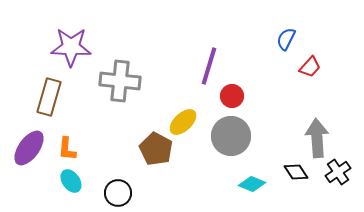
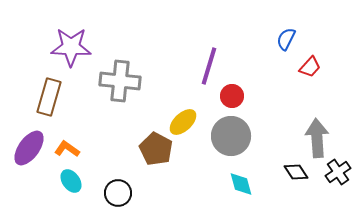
orange L-shape: rotated 120 degrees clockwise
cyan diamond: moved 11 px left; rotated 52 degrees clockwise
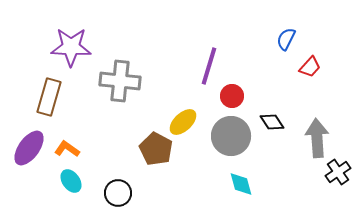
black diamond: moved 24 px left, 50 px up
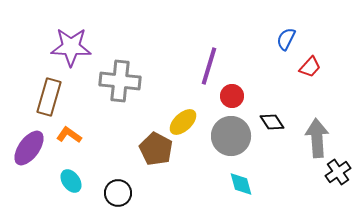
orange L-shape: moved 2 px right, 14 px up
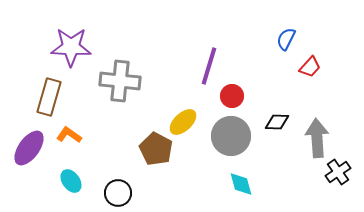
black diamond: moved 5 px right; rotated 55 degrees counterclockwise
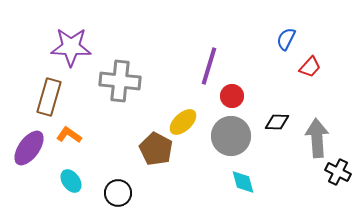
black cross: rotated 30 degrees counterclockwise
cyan diamond: moved 2 px right, 2 px up
